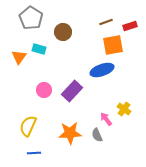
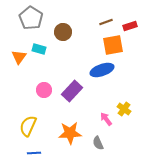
gray semicircle: moved 1 px right, 8 px down
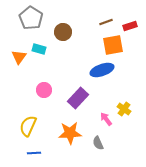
purple rectangle: moved 6 px right, 7 px down
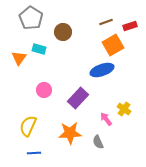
orange square: rotated 20 degrees counterclockwise
orange triangle: moved 1 px down
gray semicircle: moved 1 px up
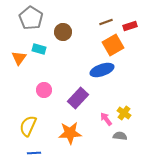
yellow cross: moved 4 px down
gray semicircle: moved 22 px right, 6 px up; rotated 120 degrees clockwise
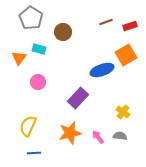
orange square: moved 13 px right, 10 px down
pink circle: moved 6 px left, 8 px up
yellow cross: moved 1 px left, 1 px up
pink arrow: moved 8 px left, 18 px down
orange star: rotated 10 degrees counterclockwise
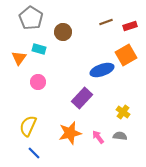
purple rectangle: moved 4 px right
blue line: rotated 48 degrees clockwise
